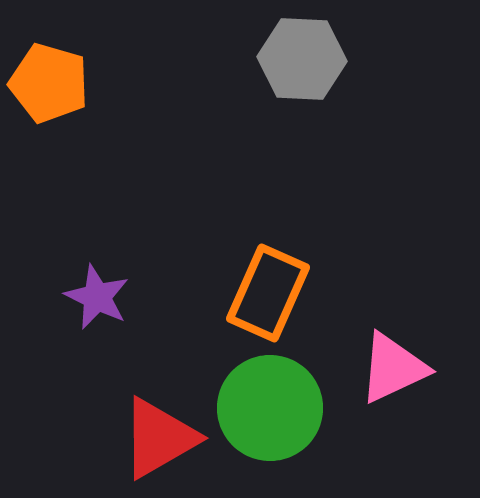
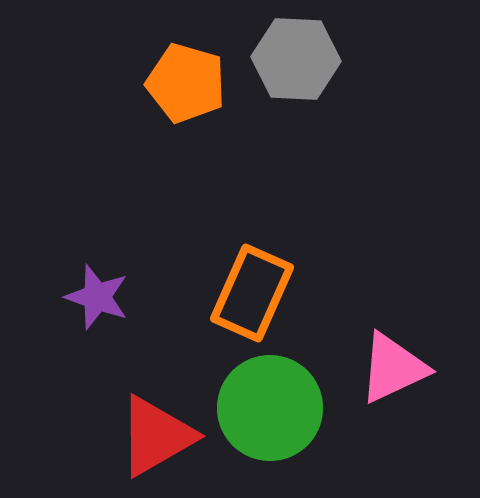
gray hexagon: moved 6 px left
orange pentagon: moved 137 px right
orange rectangle: moved 16 px left
purple star: rotated 6 degrees counterclockwise
red triangle: moved 3 px left, 2 px up
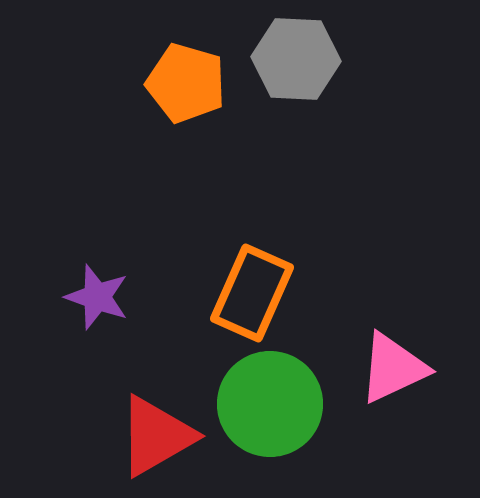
green circle: moved 4 px up
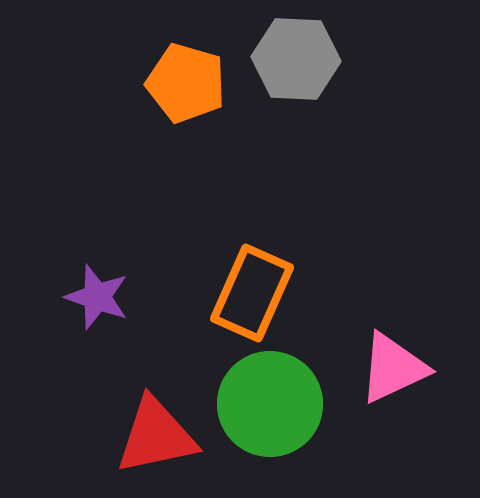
red triangle: rotated 18 degrees clockwise
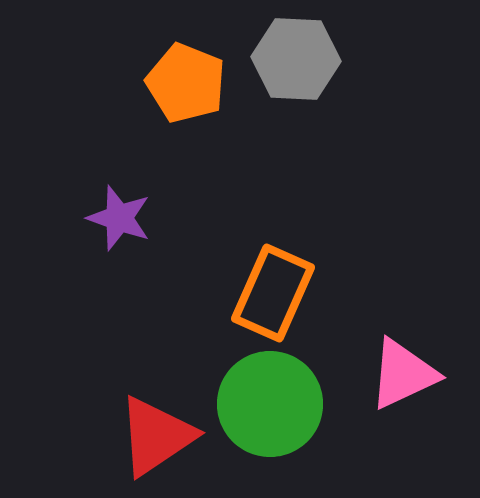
orange pentagon: rotated 6 degrees clockwise
orange rectangle: moved 21 px right
purple star: moved 22 px right, 79 px up
pink triangle: moved 10 px right, 6 px down
red triangle: rotated 22 degrees counterclockwise
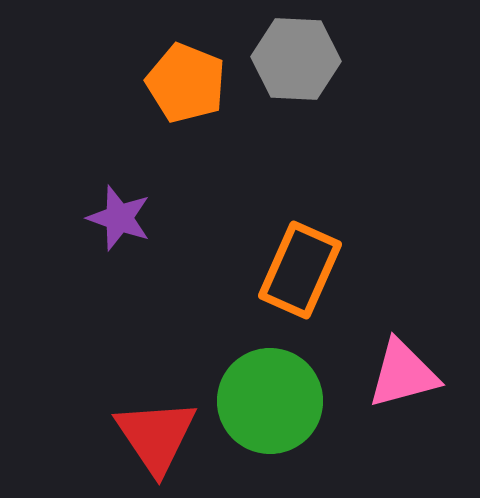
orange rectangle: moved 27 px right, 23 px up
pink triangle: rotated 10 degrees clockwise
green circle: moved 3 px up
red triangle: rotated 30 degrees counterclockwise
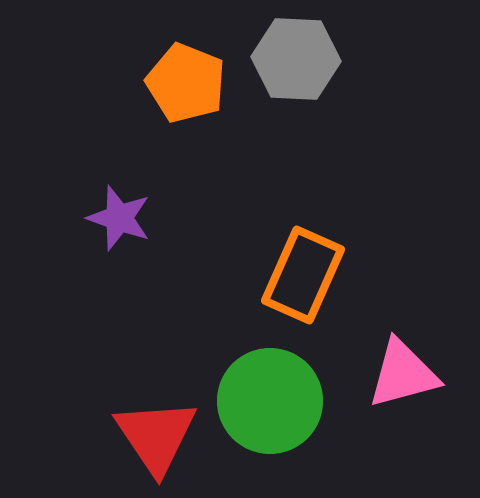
orange rectangle: moved 3 px right, 5 px down
